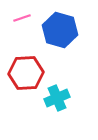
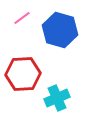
pink line: rotated 18 degrees counterclockwise
red hexagon: moved 3 px left, 1 px down
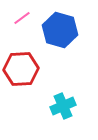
red hexagon: moved 2 px left, 5 px up
cyan cross: moved 6 px right, 8 px down
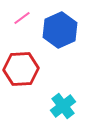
blue hexagon: rotated 20 degrees clockwise
cyan cross: rotated 15 degrees counterclockwise
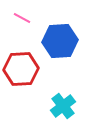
pink line: rotated 66 degrees clockwise
blue hexagon: moved 11 px down; rotated 20 degrees clockwise
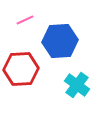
pink line: moved 3 px right, 2 px down; rotated 54 degrees counterclockwise
cyan cross: moved 14 px right, 21 px up; rotated 15 degrees counterclockwise
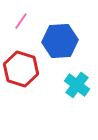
pink line: moved 4 px left, 1 px down; rotated 30 degrees counterclockwise
red hexagon: rotated 20 degrees clockwise
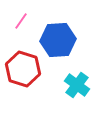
blue hexagon: moved 2 px left, 1 px up
red hexagon: moved 2 px right
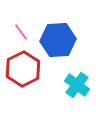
pink line: moved 11 px down; rotated 72 degrees counterclockwise
red hexagon: rotated 16 degrees clockwise
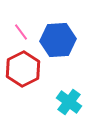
cyan cross: moved 8 px left, 17 px down
